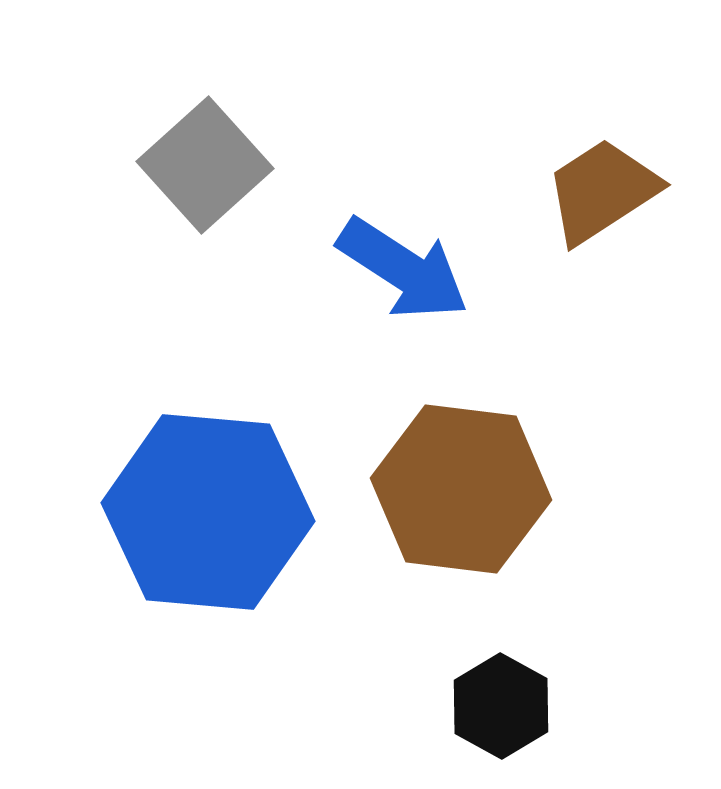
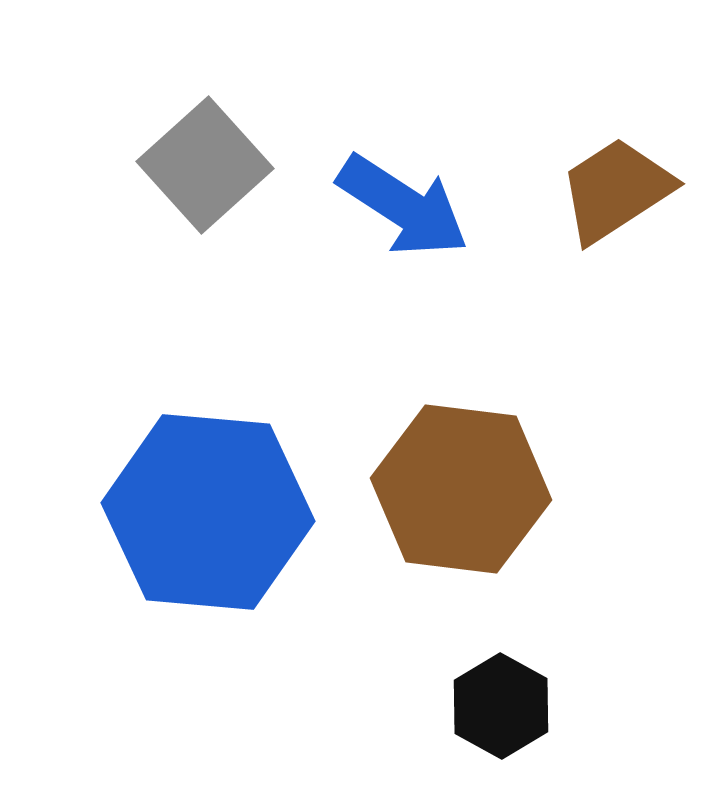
brown trapezoid: moved 14 px right, 1 px up
blue arrow: moved 63 px up
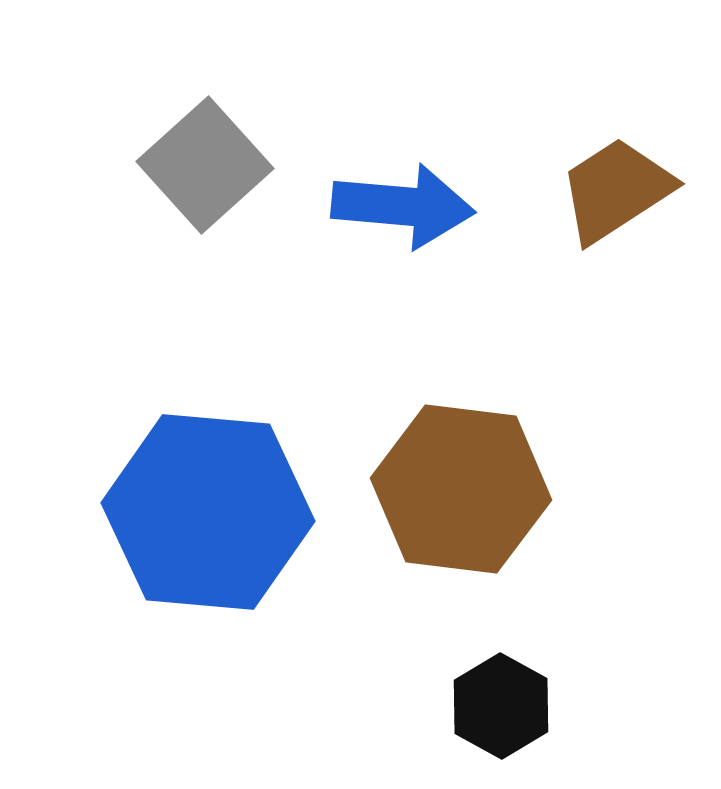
blue arrow: rotated 28 degrees counterclockwise
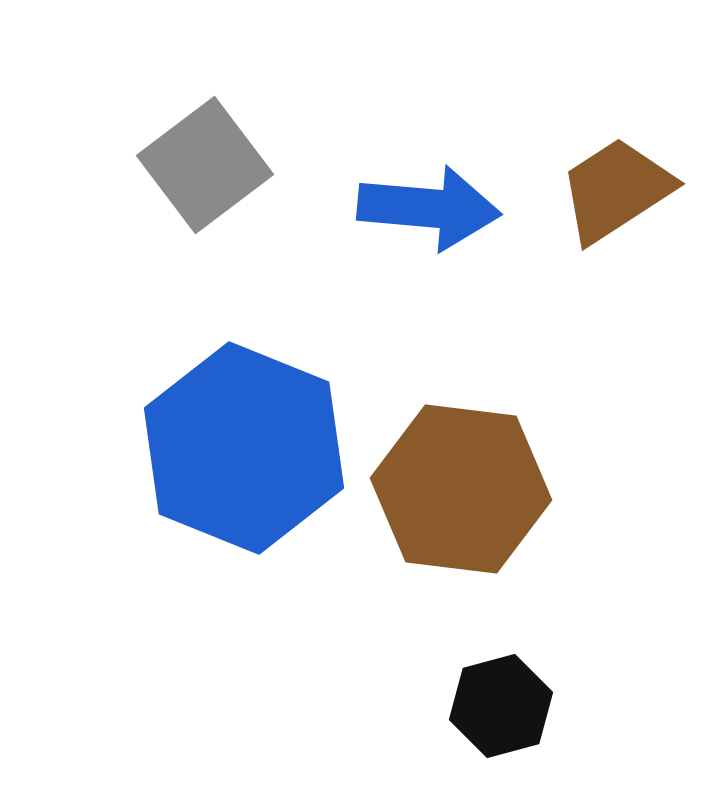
gray square: rotated 5 degrees clockwise
blue arrow: moved 26 px right, 2 px down
blue hexagon: moved 36 px right, 64 px up; rotated 17 degrees clockwise
black hexagon: rotated 16 degrees clockwise
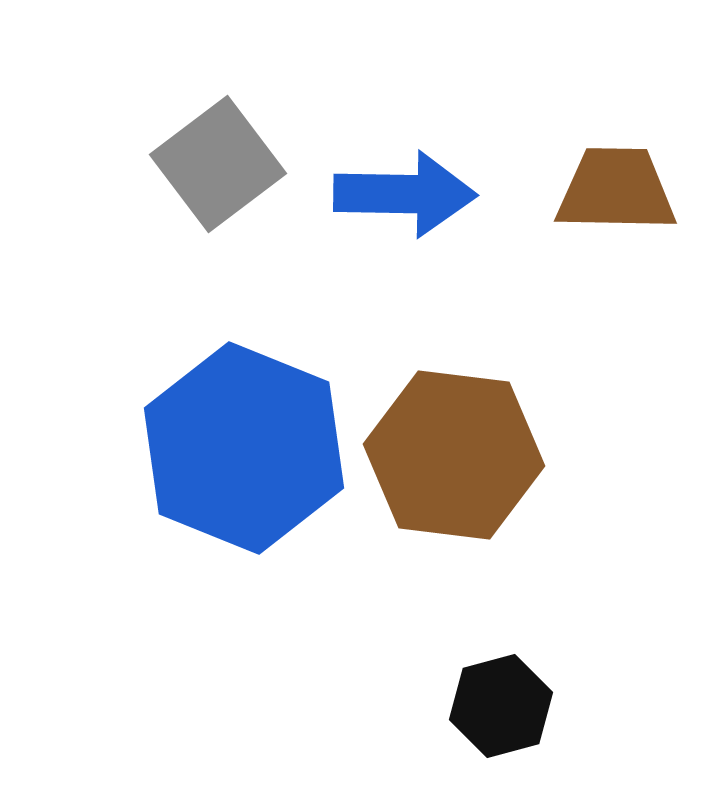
gray square: moved 13 px right, 1 px up
brown trapezoid: rotated 34 degrees clockwise
blue arrow: moved 24 px left, 14 px up; rotated 4 degrees counterclockwise
brown hexagon: moved 7 px left, 34 px up
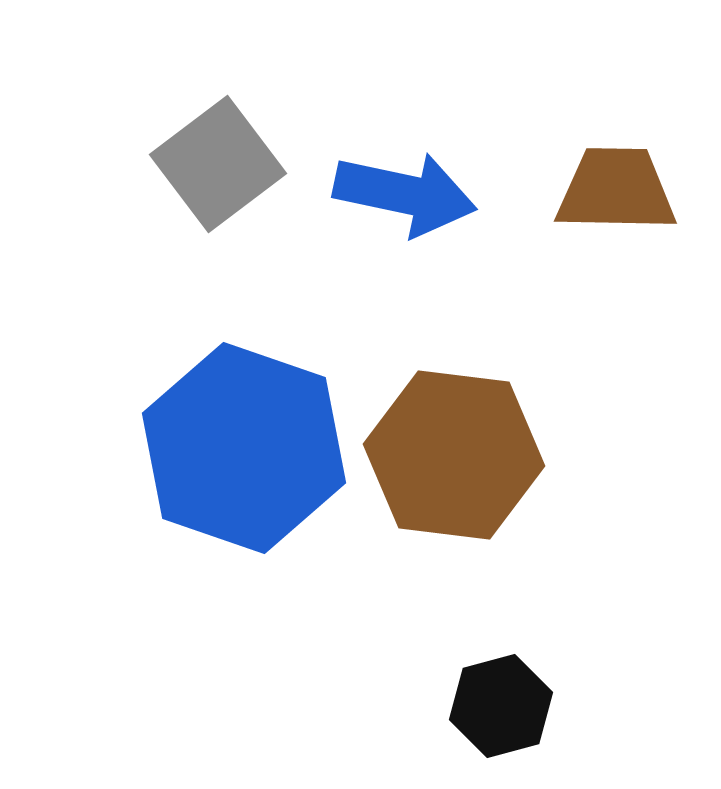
blue arrow: rotated 11 degrees clockwise
blue hexagon: rotated 3 degrees counterclockwise
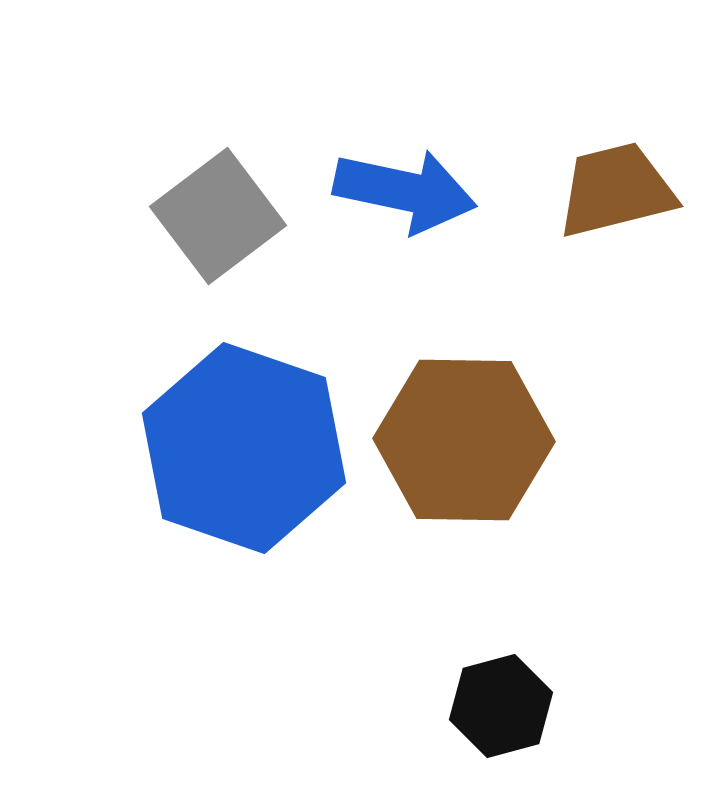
gray square: moved 52 px down
brown trapezoid: rotated 15 degrees counterclockwise
blue arrow: moved 3 px up
brown hexagon: moved 10 px right, 15 px up; rotated 6 degrees counterclockwise
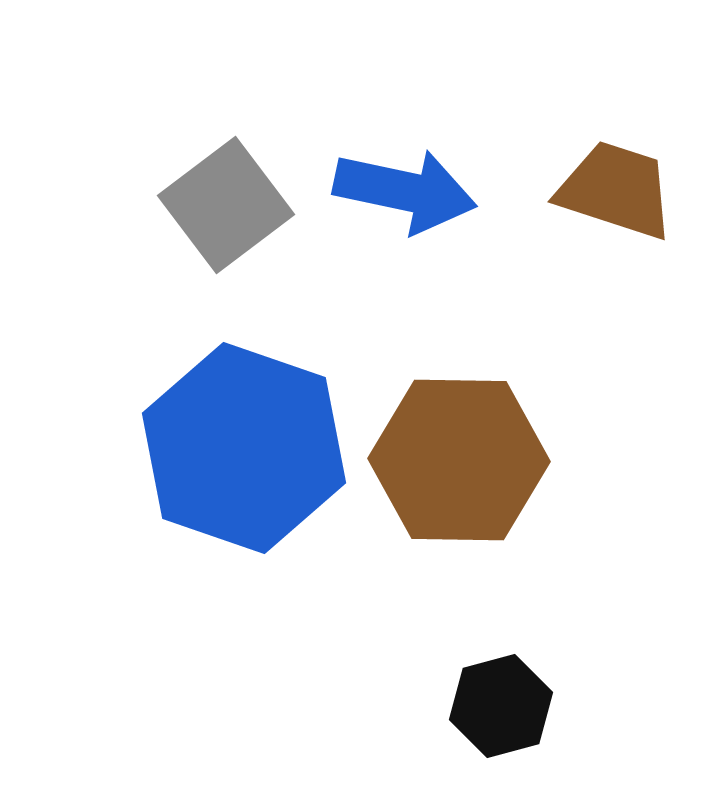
brown trapezoid: rotated 32 degrees clockwise
gray square: moved 8 px right, 11 px up
brown hexagon: moved 5 px left, 20 px down
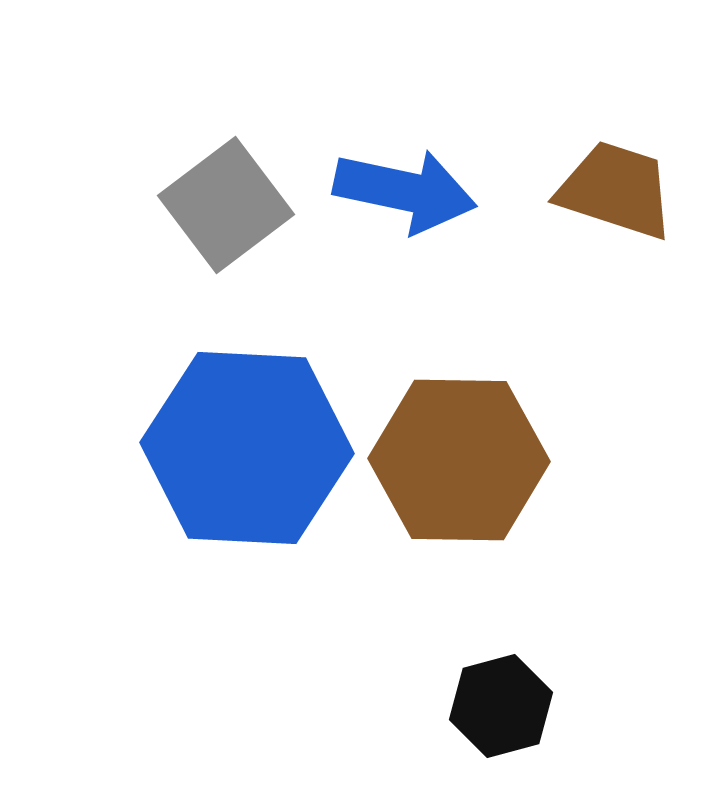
blue hexagon: moved 3 px right; rotated 16 degrees counterclockwise
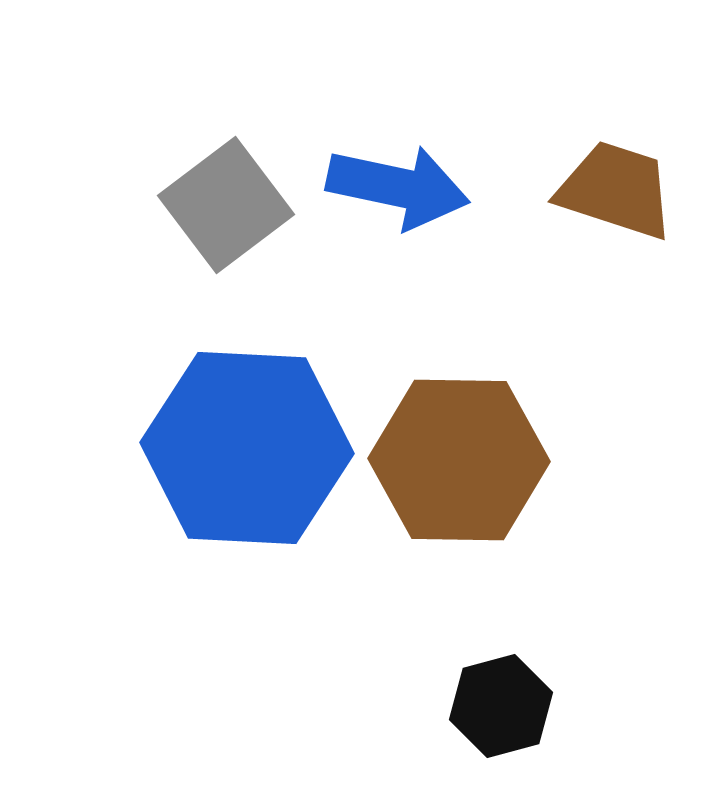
blue arrow: moved 7 px left, 4 px up
